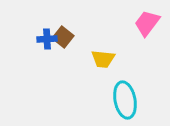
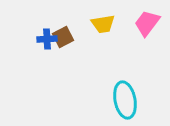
brown square: rotated 25 degrees clockwise
yellow trapezoid: moved 35 px up; rotated 15 degrees counterclockwise
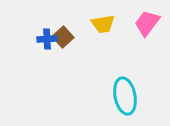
brown square: rotated 15 degrees counterclockwise
cyan ellipse: moved 4 px up
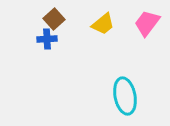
yellow trapezoid: rotated 30 degrees counterclockwise
brown square: moved 9 px left, 18 px up
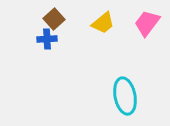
yellow trapezoid: moved 1 px up
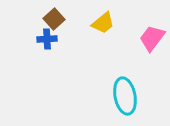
pink trapezoid: moved 5 px right, 15 px down
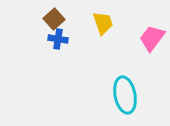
yellow trapezoid: rotated 70 degrees counterclockwise
blue cross: moved 11 px right; rotated 12 degrees clockwise
cyan ellipse: moved 1 px up
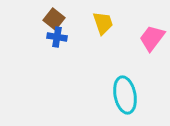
brown square: rotated 10 degrees counterclockwise
blue cross: moved 1 px left, 2 px up
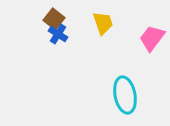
blue cross: moved 1 px right, 3 px up; rotated 24 degrees clockwise
